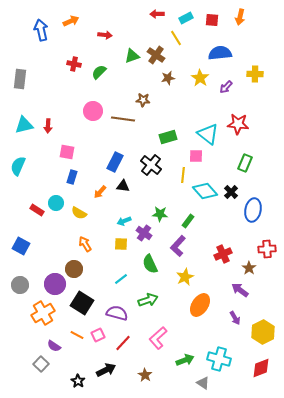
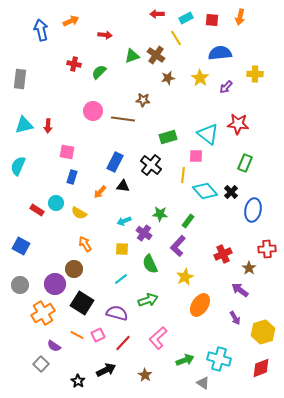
yellow square at (121, 244): moved 1 px right, 5 px down
yellow hexagon at (263, 332): rotated 10 degrees clockwise
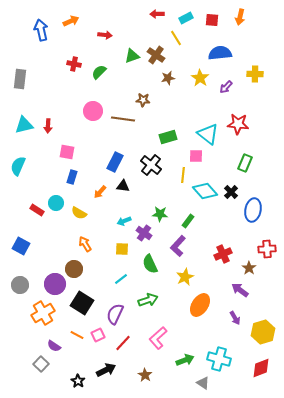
purple semicircle at (117, 313): moved 2 px left, 1 px down; rotated 80 degrees counterclockwise
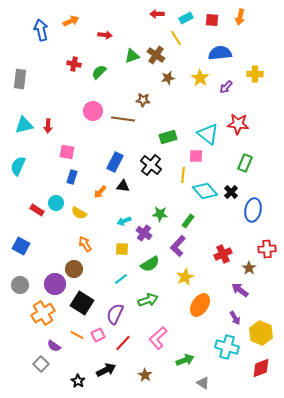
green semicircle at (150, 264): rotated 96 degrees counterclockwise
yellow hexagon at (263, 332): moved 2 px left, 1 px down; rotated 20 degrees counterclockwise
cyan cross at (219, 359): moved 8 px right, 12 px up
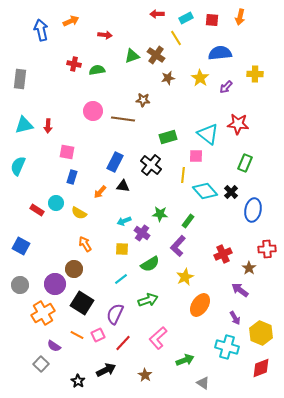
green semicircle at (99, 72): moved 2 px left, 2 px up; rotated 35 degrees clockwise
purple cross at (144, 233): moved 2 px left
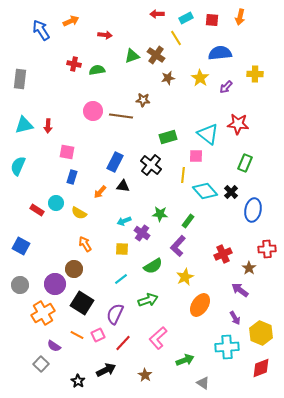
blue arrow at (41, 30): rotated 20 degrees counterclockwise
brown line at (123, 119): moved 2 px left, 3 px up
green semicircle at (150, 264): moved 3 px right, 2 px down
cyan cross at (227, 347): rotated 20 degrees counterclockwise
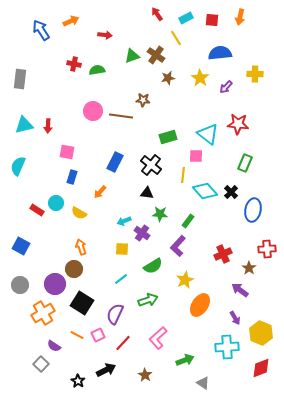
red arrow at (157, 14): rotated 56 degrees clockwise
black triangle at (123, 186): moved 24 px right, 7 px down
orange arrow at (85, 244): moved 4 px left, 3 px down; rotated 14 degrees clockwise
yellow star at (185, 277): moved 3 px down
